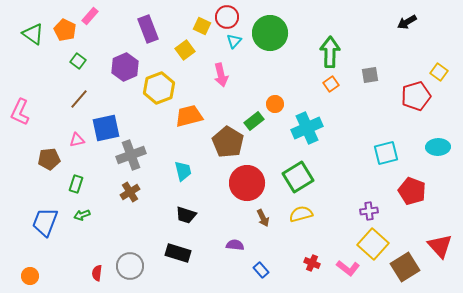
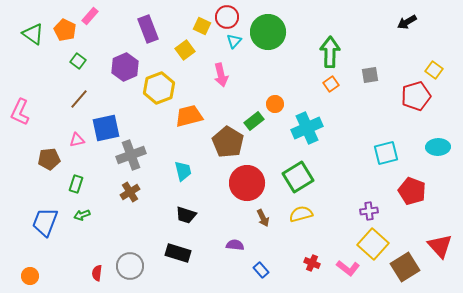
green circle at (270, 33): moved 2 px left, 1 px up
yellow square at (439, 72): moved 5 px left, 2 px up
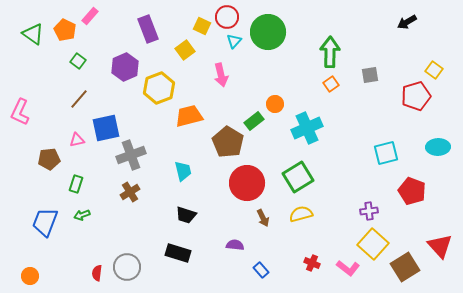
gray circle at (130, 266): moved 3 px left, 1 px down
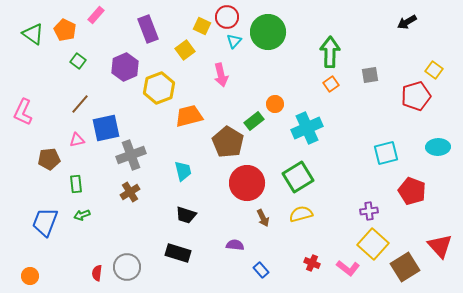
pink rectangle at (90, 16): moved 6 px right, 1 px up
brown line at (79, 99): moved 1 px right, 5 px down
pink L-shape at (20, 112): moved 3 px right
green rectangle at (76, 184): rotated 24 degrees counterclockwise
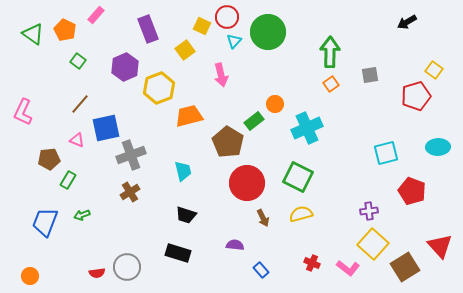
pink triangle at (77, 140): rotated 35 degrees clockwise
green square at (298, 177): rotated 32 degrees counterclockwise
green rectangle at (76, 184): moved 8 px left, 4 px up; rotated 36 degrees clockwise
red semicircle at (97, 273): rotated 105 degrees counterclockwise
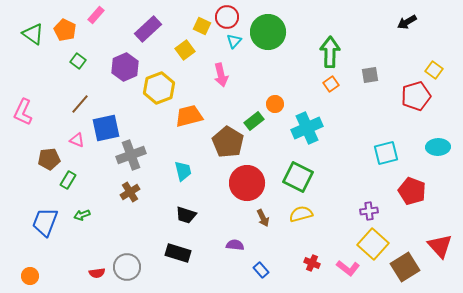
purple rectangle at (148, 29): rotated 68 degrees clockwise
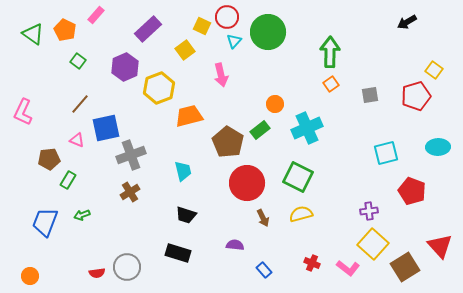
gray square at (370, 75): moved 20 px down
green rectangle at (254, 121): moved 6 px right, 9 px down
blue rectangle at (261, 270): moved 3 px right
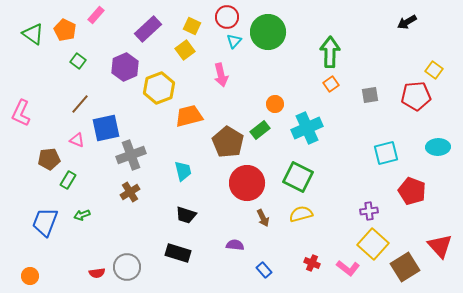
yellow square at (202, 26): moved 10 px left
red pentagon at (416, 96): rotated 12 degrees clockwise
pink L-shape at (23, 112): moved 2 px left, 1 px down
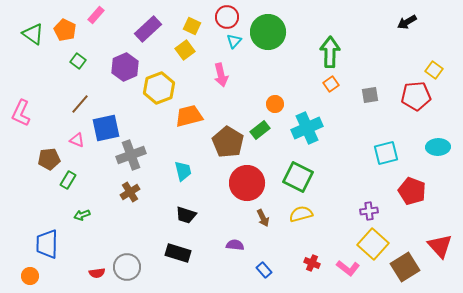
blue trapezoid at (45, 222): moved 2 px right, 22 px down; rotated 20 degrees counterclockwise
